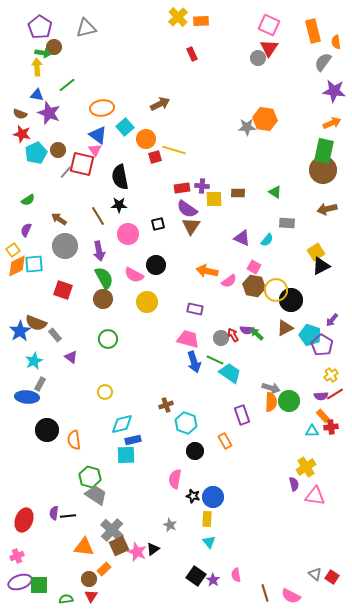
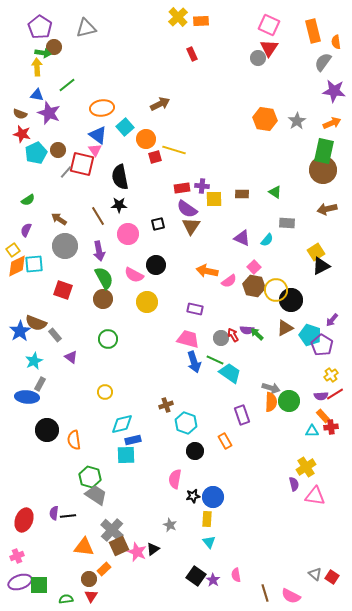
gray star at (247, 127): moved 50 px right, 6 px up; rotated 30 degrees counterclockwise
brown rectangle at (238, 193): moved 4 px right, 1 px down
pink square at (254, 267): rotated 16 degrees clockwise
black star at (193, 496): rotated 24 degrees counterclockwise
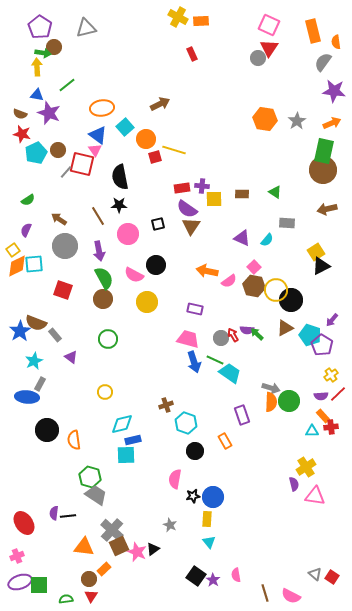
yellow cross at (178, 17): rotated 18 degrees counterclockwise
red line at (335, 394): moved 3 px right; rotated 12 degrees counterclockwise
red ellipse at (24, 520): moved 3 px down; rotated 55 degrees counterclockwise
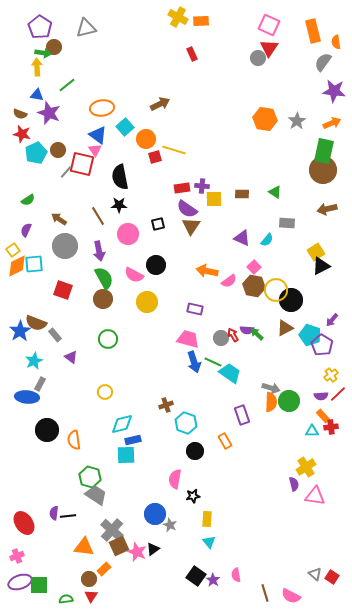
green line at (215, 360): moved 2 px left, 2 px down
blue circle at (213, 497): moved 58 px left, 17 px down
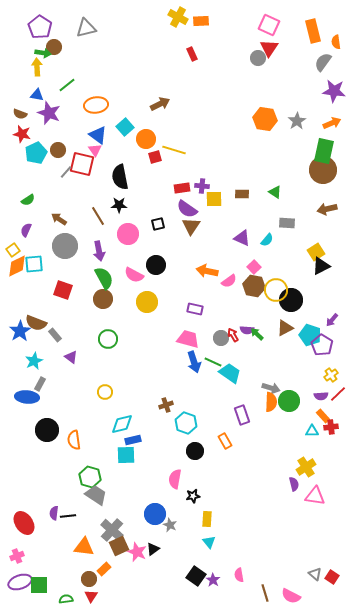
orange ellipse at (102, 108): moved 6 px left, 3 px up
pink semicircle at (236, 575): moved 3 px right
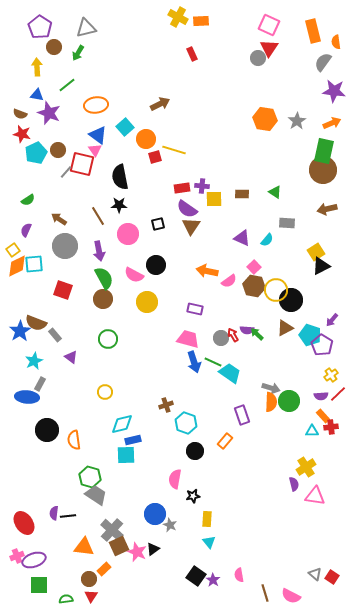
green arrow at (43, 53): moved 35 px right; rotated 112 degrees clockwise
orange rectangle at (225, 441): rotated 70 degrees clockwise
purple ellipse at (20, 582): moved 14 px right, 22 px up
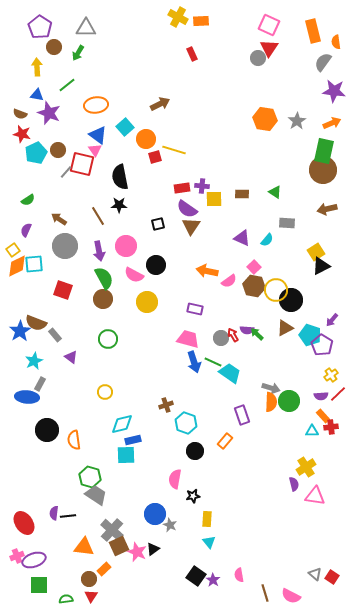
gray triangle at (86, 28): rotated 15 degrees clockwise
pink circle at (128, 234): moved 2 px left, 12 px down
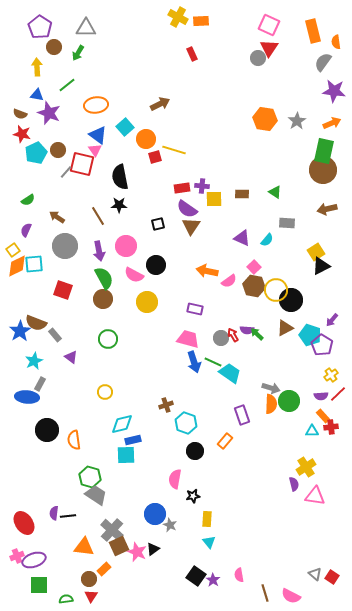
brown arrow at (59, 219): moved 2 px left, 2 px up
orange semicircle at (271, 402): moved 2 px down
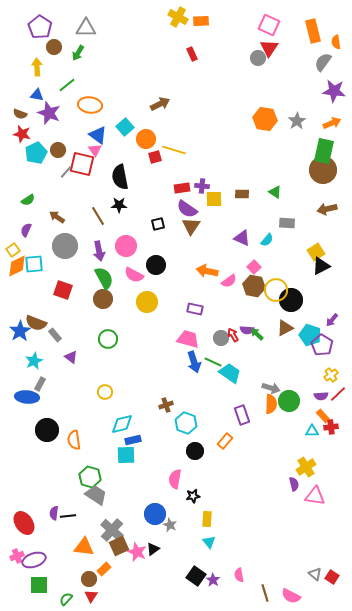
orange ellipse at (96, 105): moved 6 px left; rotated 15 degrees clockwise
green semicircle at (66, 599): rotated 40 degrees counterclockwise
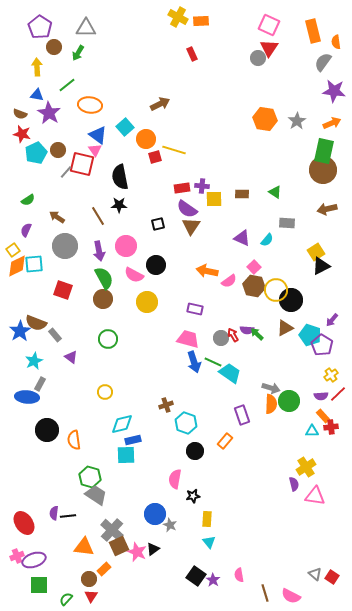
purple star at (49, 113): rotated 10 degrees clockwise
